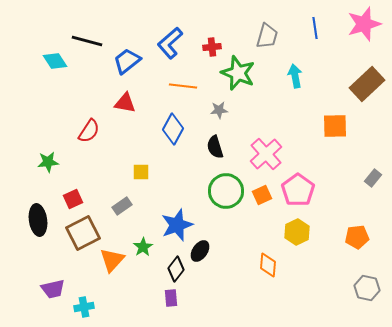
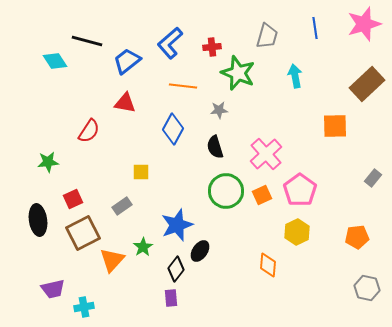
pink pentagon at (298, 190): moved 2 px right
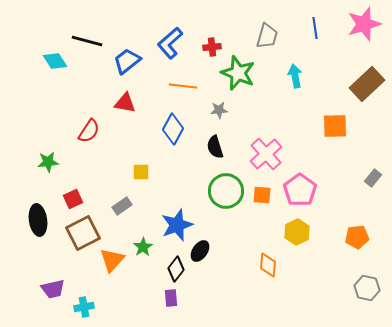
orange square at (262, 195): rotated 30 degrees clockwise
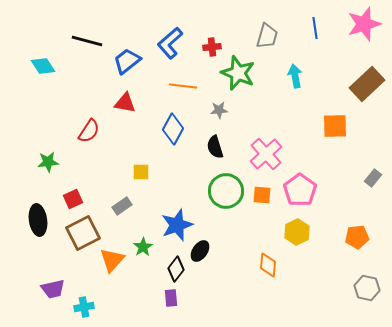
cyan diamond at (55, 61): moved 12 px left, 5 px down
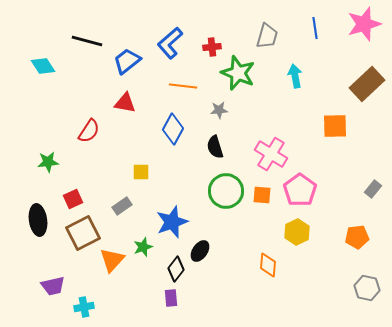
pink cross at (266, 154): moved 5 px right; rotated 16 degrees counterclockwise
gray rectangle at (373, 178): moved 11 px down
blue star at (177, 225): moved 5 px left, 3 px up
green star at (143, 247): rotated 12 degrees clockwise
purple trapezoid at (53, 289): moved 3 px up
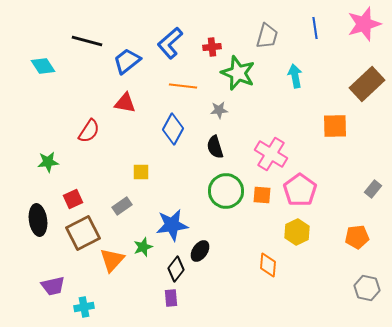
blue star at (172, 222): moved 3 px down; rotated 12 degrees clockwise
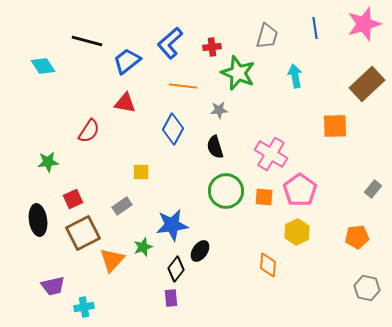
orange square at (262, 195): moved 2 px right, 2 px down
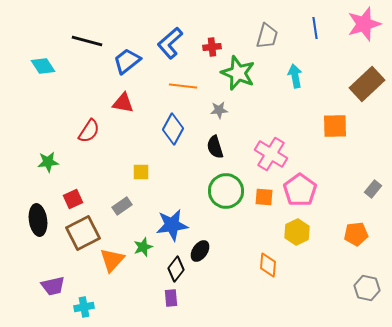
red triangle at (125, 103): moved 2 px left
orange pentagon at (357, 237): moved 1 px left, 3 px up
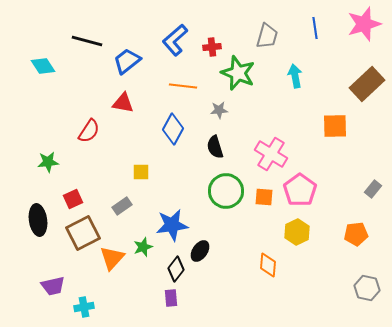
blue L-shape at (170, 43): moved 5 px right, 3 px up
orange triangle at (112, 260): moved 2 px up
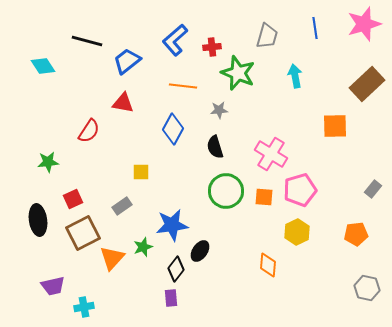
pink pentagon at (300, 190): rotated 20 degrees clockwise
